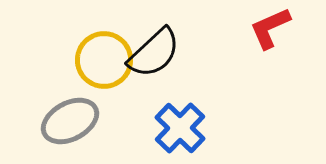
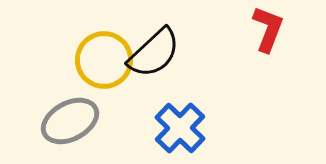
red L-shape: moved 2 px left, 1 px down; rotated 135 degrees clockwise
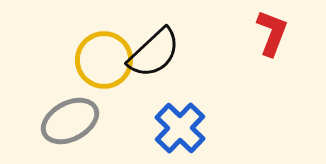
red L-shape: moved 4 px right, 4 px down
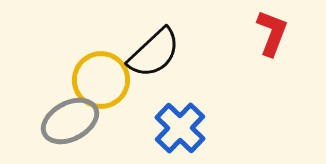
yellow circle: moved 3 px left, 20 px down
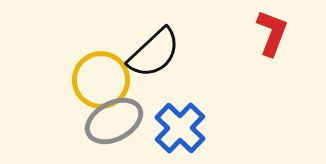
gray ellipse: moved 44 px right
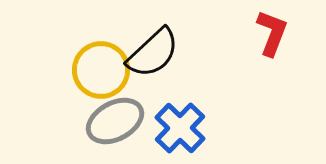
black semicircle: moved 1 px left
yellow circle: moved 10 px up
gray ellipse: moved 1 px right
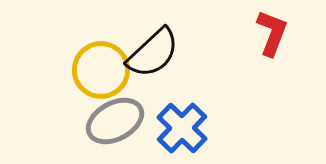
blue cross: moved 2 px right
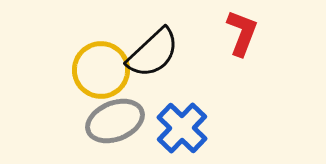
red L-shape: moved 30 px left
gray ellipse: rotated 6 degrees clockwise
